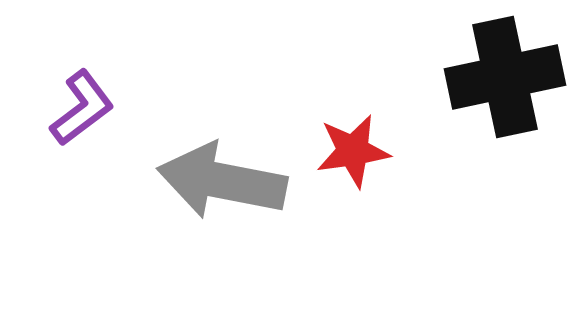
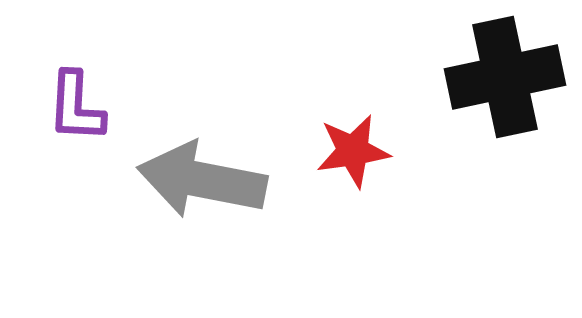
purple L-shape: moved 6 px left, 1 px up; rotated 130 degrees clockwise
gray arrow: moved 20 px left, 1 px up
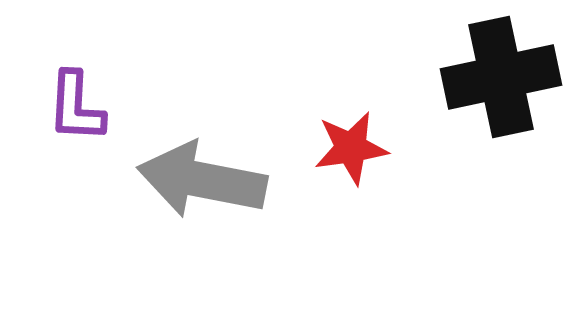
black cross: moved 4 px left
red star: moved 2 px left, 3 px up
